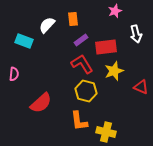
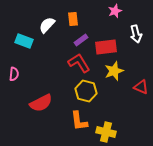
red L-shape: moved 3 px left, 1 px up
red semicircle: rotated 15 degrees clockwise
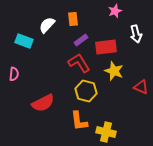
yellow star: rotated 30 degrees counterclockwise
red semicircle: moved 2 px right
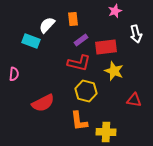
cyan rectangle: moved 7 px right
red L-shape: rotated 135 degrees clockwise
red triangle: moved 7 px left, 13 px down; rotated 14 degrees counterclockwise
yellow cross: rotated 12 degrees counterclockwise
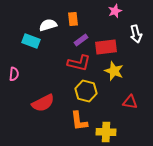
white semicircle: moved 1 px right; rotated 30 degrees clockwise
red triangle: moved 4 px left, 2 px down
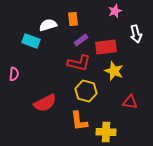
red semicircle: moved 2 px right
